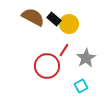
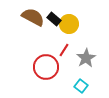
red circle: moved 1 px left, 1 px down
cyan square: rotated 24 degrees counterclockwise
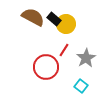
yellow circle: moved 3 px left
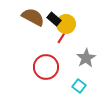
red line: moved 2 px left, 13 px up
cyan square: moved 2 px left
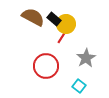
red circle: moved 1 px up
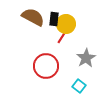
black rectangle: rotated 56 degrees clockwise
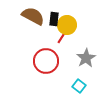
brown semicircle: moved 1 px up
yellow circle: moved 1 px right, 1 px down
red circle: moved 5 px up
